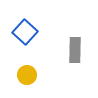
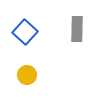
gray rectangle: moved 2 px right, 21 px up
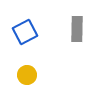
blue square: rotated 20 degrees clockwise
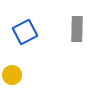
yellow circle: moved 15 px left
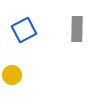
blue square: moved 1 px left, 2 px up
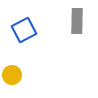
gray rectangle: moved 8 px up
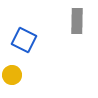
blue square: moved 10 px down; rotated 35 degrees counterclockwise
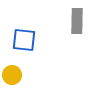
blue square: rotated 20 degrees counterclockwise
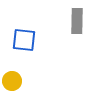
yellow circle: moved 6 px down
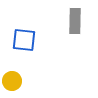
gray rectangle: moved 2 px left
